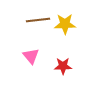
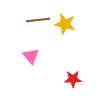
yellow star: rotated 15 degrees clockwise
red star: moved 10 px right, 13 px down
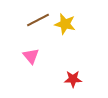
brown line: rotated 20 degrees counterclockwise
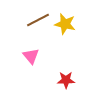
red star: moved 7 px left, 1 px down
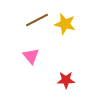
brown line: moved 1 px left
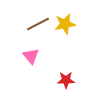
brown line: moved 1 px right, 4 px down
yellow star: rotated 25 degrees counterclockwise
